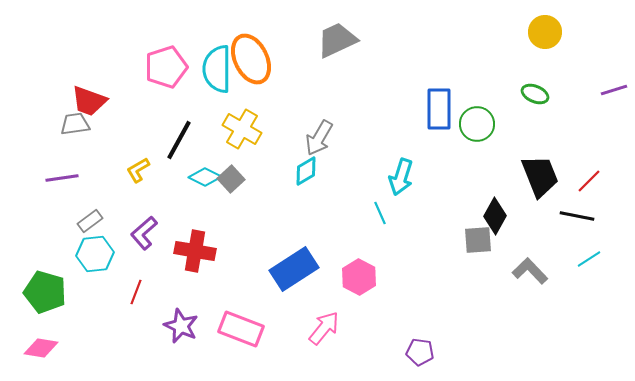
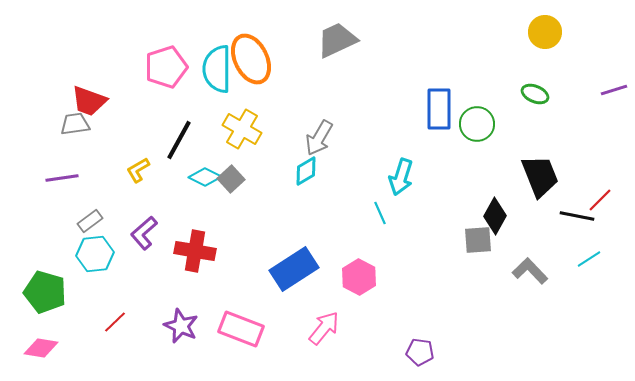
red line at (589, 181): moved 11 px right, 19 px down
red line at (136, 292): moved 21 px left, 30 px down; rotated 25 degrees clockwise
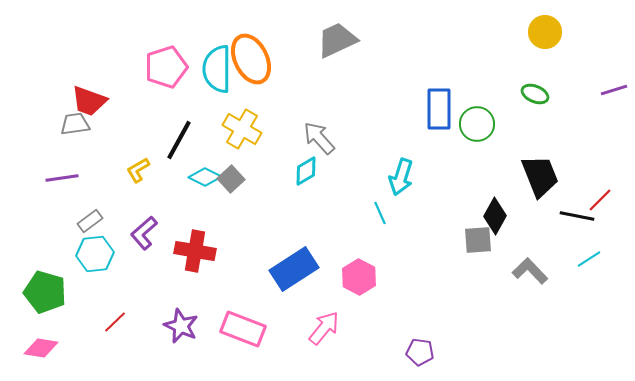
gray arrow at (319, 138): rotated 108 degrees clockwise
pink rectangle at (241, 329): moved 2 px right
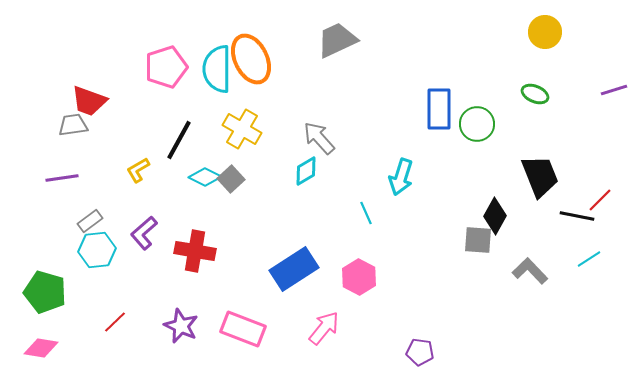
gray trapezoid at (75, 124): moved 2 px left, 1 px down
cyan line at (380, 213): moved 14 px left
gray square at (478, 240): rotated 8 degrees clockwise
cyan hexagon at (95, 254): moved 2 px right, 4 px up
